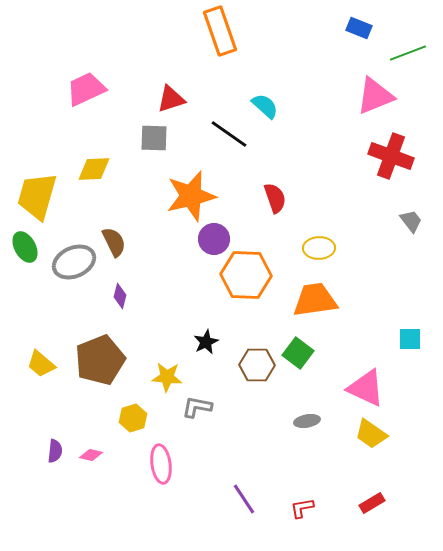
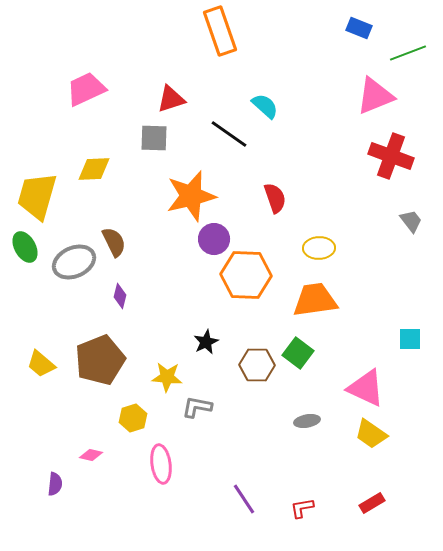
purple semicircle at (55, 451): moved 33 px down
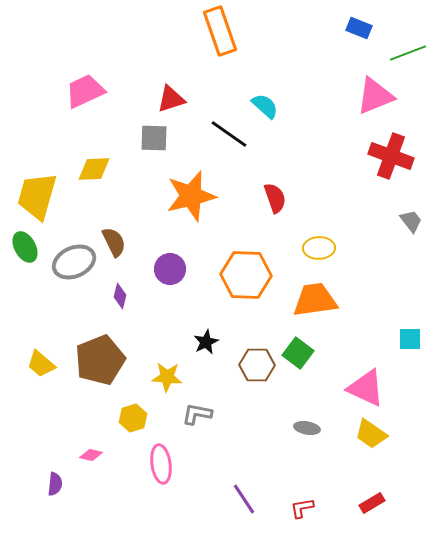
pink trapezoid at (86, 89): moved 1 px left, 2 px down
purple circle at (214, 239): moved 44 px left, 30 px down
gray L-shape at (197, 407): moved 7 px down
gray ellipse at (307, 421): moved 7 px down; rotated 20 degrees clockwise
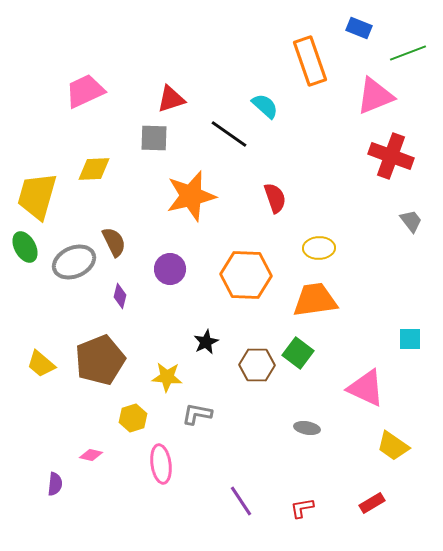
orange rectangle at (220, 31): moved 90 px right, 30 px down
yellow trapezoid at (371, 434): moved 22 px right, 12 px down
purple line at (244, 499): moved 3 px left, 2 px down
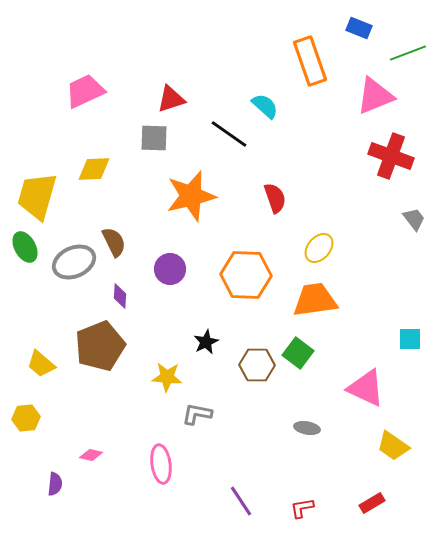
gray trapezoid at (411, 221): moved 3 px right, 2 px up
yellow ellipse at (319, 248): rotated 48 degrees counterclockwise
purple diamond at (120, 296): rotated 10 degrees counterclockwise
brown pentagon at (100, 360): moved 14 px up
yellow hexagon at (133, 418): moved 107 px left; rotated 12 degrees clockwise
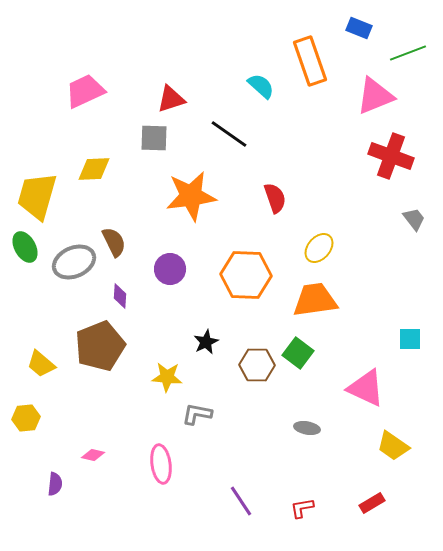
cyan semicircle at (265, 106): moved 4 px left, 20 px up
orange star at (191, 196): rotated 6 degrees clockwise
pink diamond at (91, 455): moved 2 px right
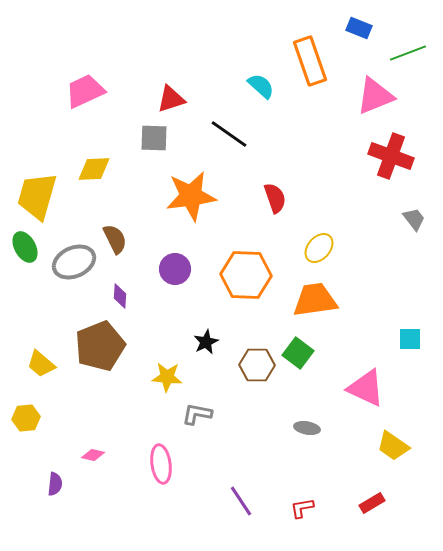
brown semicircle at (114, 242): moved 1 px right, 3 px up
purple circle at (170, 269): moved 5 px right
